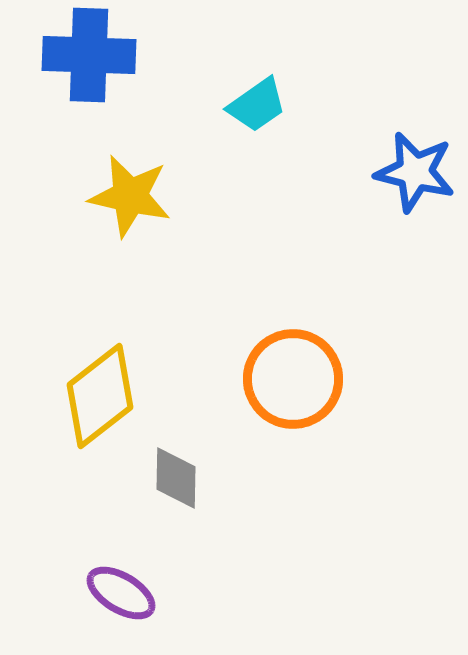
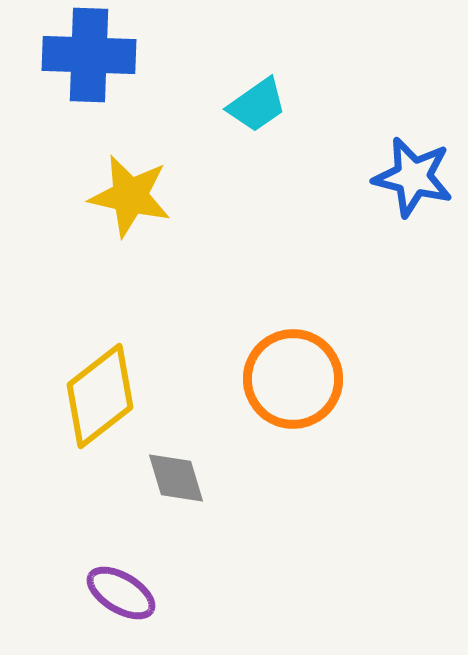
blue star: moved 2 px left, 5 px down
gray diamond: rotated 18 degrees counterclockwise
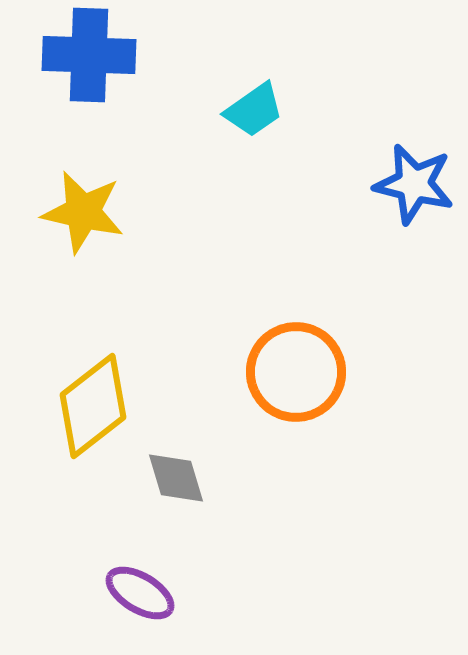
cyan trapezoid: moved 3 px left, 5 px down
blue star: moved 1 px right, 7 px down
yellow star: moved 47 px left, 16 px down
orange circle: moved 3 px right, 7 px up
yellow diamond: moved 7 px left, 10 px down
purple ellipse: moved 19 px right
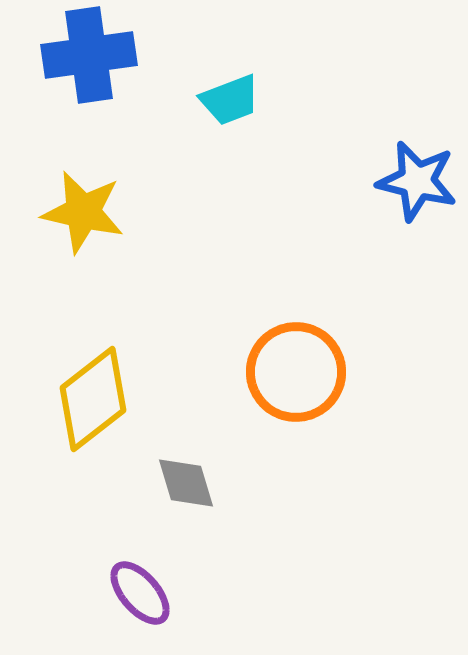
blue cross: rotated 10 degrees counterclockwise
cyan trapezoid: moved 24 px left, 10 px up; rotated 14 degrees clockwise
blue star: moved 3 px right, 3 px up
yellow diamond: moved 7 px up
gray diamond: moved 10 px right, 5 px down
purple ellipse: rotated 18 degrees clockwise
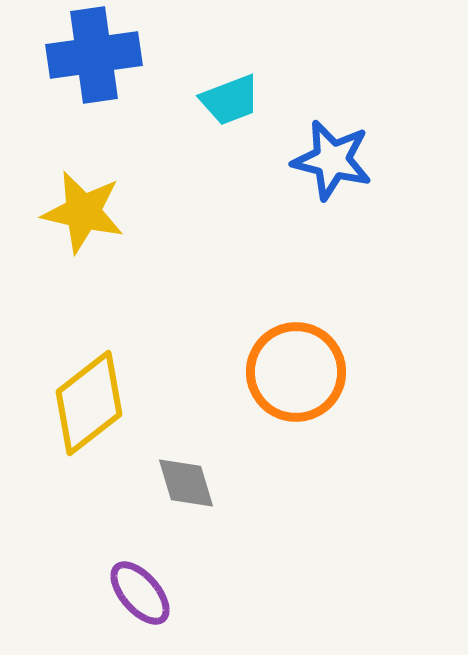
blue cross: moved 5 px right
blue star: moved 85 px left, 21 px up
yellow diamond: moved 4 px left, 4 px down
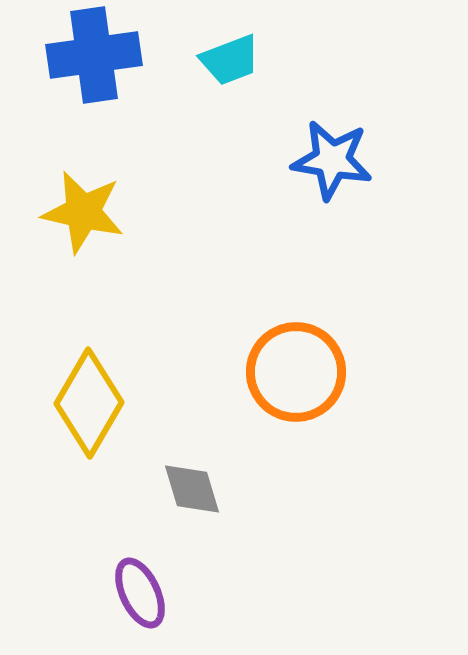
cyan trapezoid: moved 40 px up
blue star: rotated 4 degrees counterclockwise
yellow diamond: rotated 22 degrees counterclockwise
gray diamond: moved 6 px right, 6 px down
purple ellipse: rotated 16 degrees clockwise
